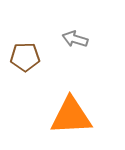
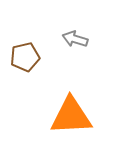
brown pentagon: rotated 12 degrees counterclockwise
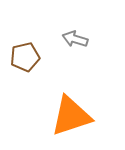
orange triangle: rotated 15 degrees counterclockwise
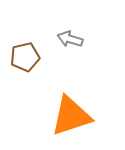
gray arrow: moved 5 px left
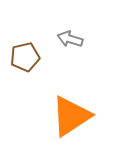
orange triangle: rotated 15 degrees counterclockwise
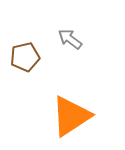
gray arrow: rotated 20 degrees clockwise
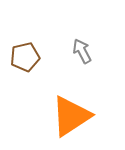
gray arrow: moved 12 px right, 12 px down; rotated 25 degrees clockwise
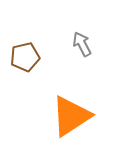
gray arrow: moved 7 px up
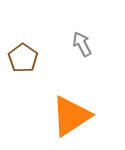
brown pentagon: moved 2 px left, 1 px down; rotated 24 degrees counterclockwise
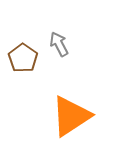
gray arrow: moved 23 px left
